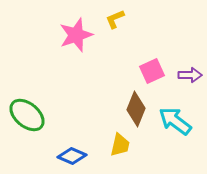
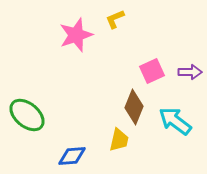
purple arrow: moved 3 px up
brown diamond: moved 2 px left, 2 px up
yellow trapezoid: moved 1 px left, 5 px up
blue diamond: rotated 28 degrees counterclockwise
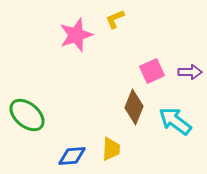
yellow trapezoid: moved 8 px left, 9 px down; rotated 10 degrees counterclockwise
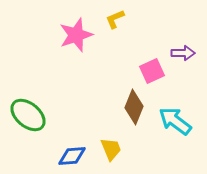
purple arrow: moved 7 px left, 19 px up
green ellipse: moved 1 px right
yellow trapezoid: rotated 25 degrees counterclockwise
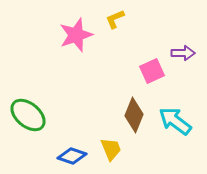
brown diamond: moved 8 px down
blue diamond: rotated 24 degrees clockwise
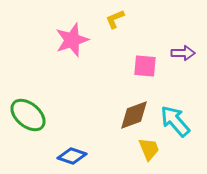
pink star: moved 4 px left, 5 px down
pink square: moved 7 px left, 5 px up; rotated 30 degrees clockwise
brown diamond: rotated 48 degrees clockwise
cyan arrow: rotated 12 degrees clockwise
yellow trapezoid: moved 38 px right
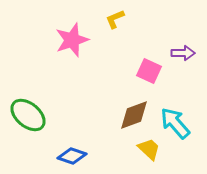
pink square: moved 4 px right, 5 px down; rotated 20 degrees clockwise
cyan arrow: moved 2 px down
yellow trapezoid: rotated 25 degrees counterclockwise
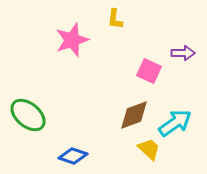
yellow L-shape: rotated 60 degrees counterclockwise
cyan arrow: rotated 96 degrees clockwise
blue diamond: moved 1 px right
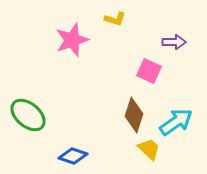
yellow L-shape: rotated 80 degrees counterclockwise
purple arrow: moved 9 px left, 11 px up
brown diamond: rotated 52 degrees counterclockwise
cyan arrow: moved 1 px right, 1 px up
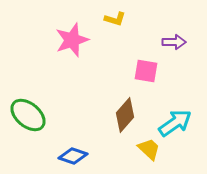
pink square: moved 3 px left; rotated 15 degrees counterclockwise
brown diamond: moved 9 px left; rotated 24 degrees clockwise
cyan arrow: moved 1 px left, 1 px down
